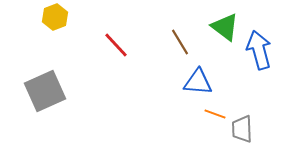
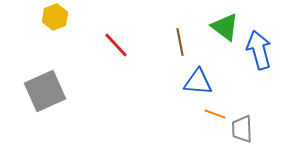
brown line: rotated 20 degrees clockwise
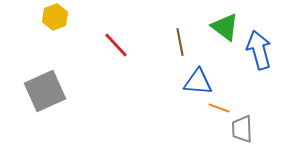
orange line: moved 4 px right, 6 px up
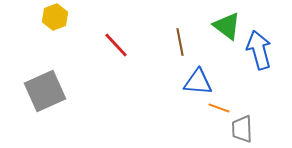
green triangle: moved 2 px right, 1 px up
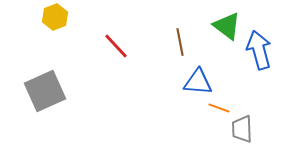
red line: moved 1 px down
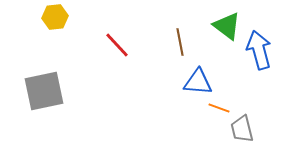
yellow hexagon: rotated 15 degrees clockwise
red line: moved 1 px right, 1 px up
gray square: moved 1 px left; rotated 12 degrees clockwise
gray trapezoid: rotated 12 degrees counterclockwise
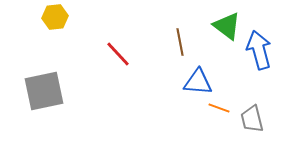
red line: moved 1 px right, 9 px down
gray trapezoid: moved 10 px right, 10 px up
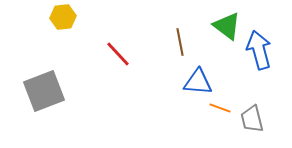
yellow hexagon: moved 8 px right
gray square: rotated 9 degrees counterclockwise
orange line: moved 1 px right
